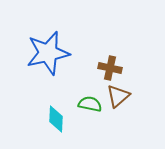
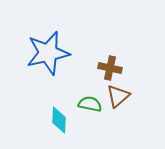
cyan diamond: moved 3 px right, 1 px down
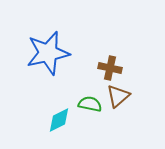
cyan diamond: rotated 60 degrees clockwise
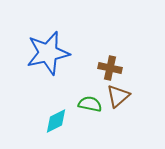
cyan diamond: moved 3 px left, 1 px down
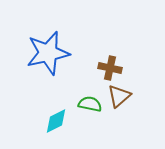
brown triangle: moved 1 px right
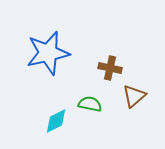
brown triangle: moved 15 px right
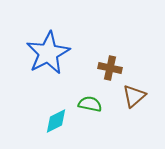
blue star: rotated 15 degrees counterclockwise
